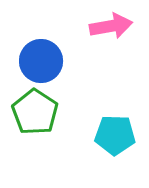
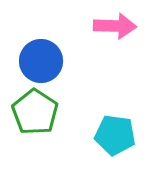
pink arrow: moved 4 px right; rotated 12 degrees clockwise
cyan pentagon: rotated 6 degrees clockwise
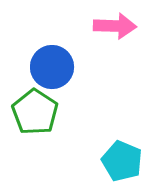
blue circle: moved 11 px right, 6 px down
cyan pentagon: moved 7 px right, 26 px down; rotated 15 degrees clockwise
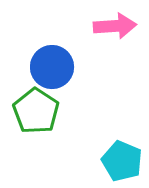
pink arrow: rotated 6 degrees counterclockwise
green pentagon: moved 1 px right, 1 px up
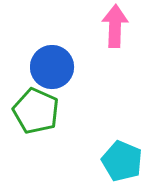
pink arrow: rotated 84 degrees counterclockwise
green pentagon: rotated 9 degrees counterclockwise
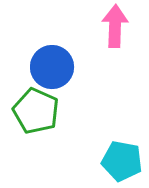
cyan pentagon: rotated 12 degrees counterclockwise
